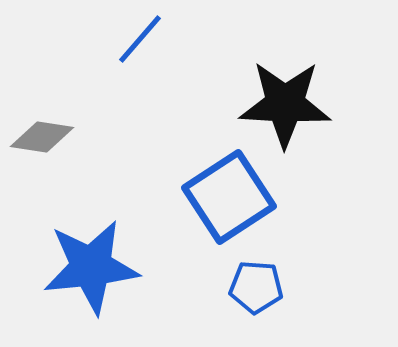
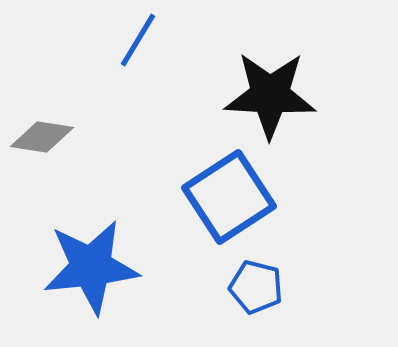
blue line: moved 2 px left, 1 px down; rotated 10 degrees counterclockwise
black star: moved 15 px left, 9 px up
blue pentagon: rotated 10 degrees clockwise
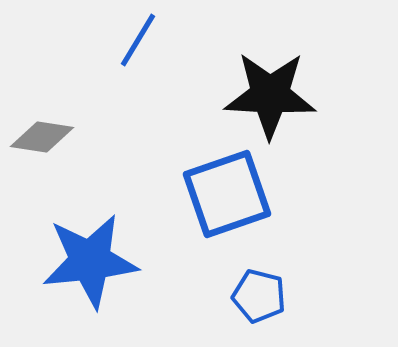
blue square: moved 2 px left, 3 px up; rotated 14 degrees clockwise
blue star: moved 1 px left, 6 px up
blue pentagon: moved 3 px right, 9 px down
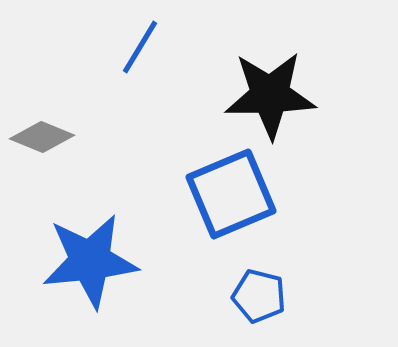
blue line: moved 2 px right, 7 px down
black star: rotated 4 degrees counterclockwise
gray diamond: rotated 14 degrees clockwise
blue square: moved 4 px right; rotated 4 degrees counterclockwise
